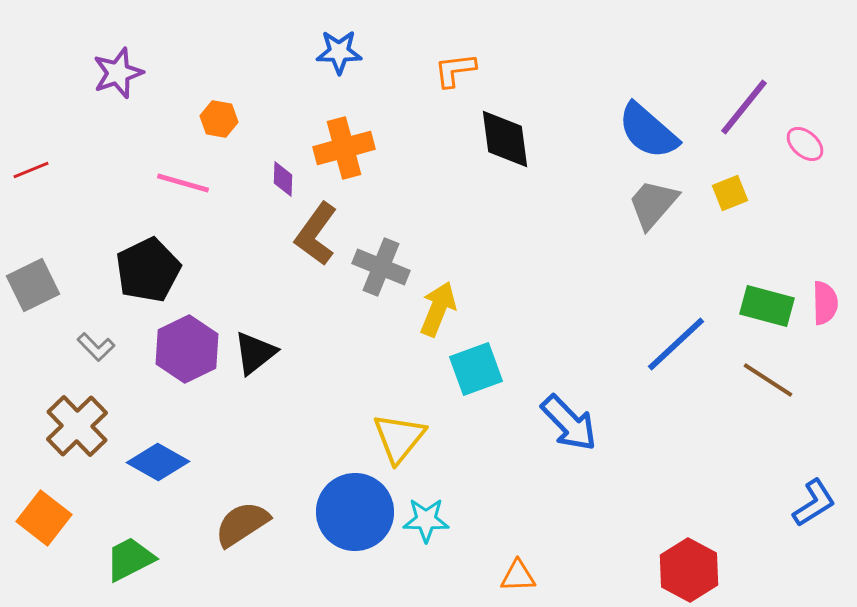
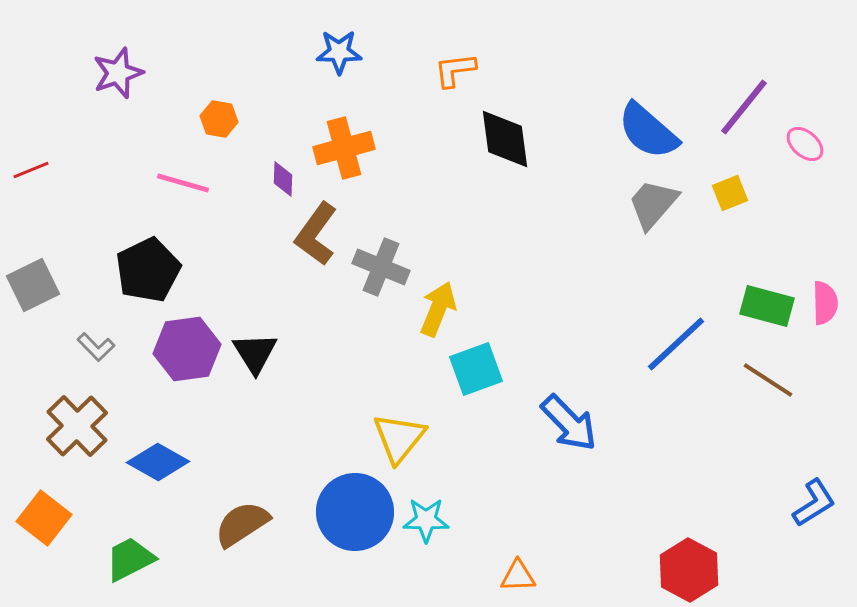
purple hexagon: rotated 18 degrees clockwise
black triangle: rotated 24 degrees counterclockwise
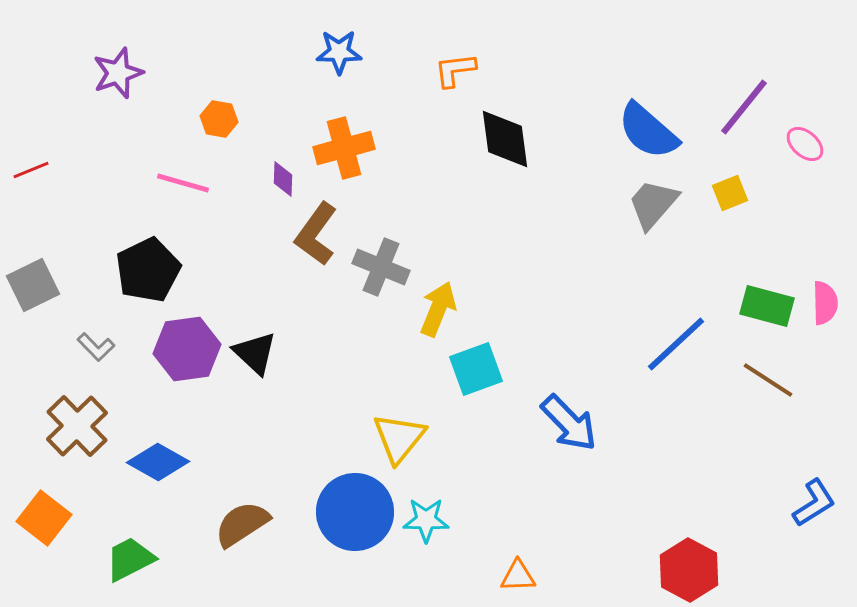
black triangle: rotated 15 degrees counterclockwise
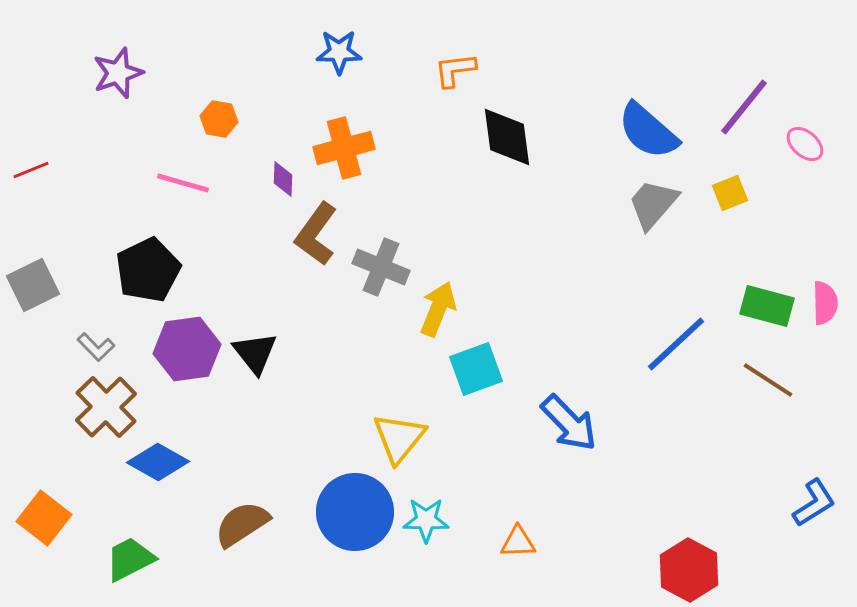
black diamond: moved 2 px right, 2 px up
black triangle: rotated 9 degrees clockwise
brown cross: moved 29 px right, 19 px up
orange triangle: moved 34 px up
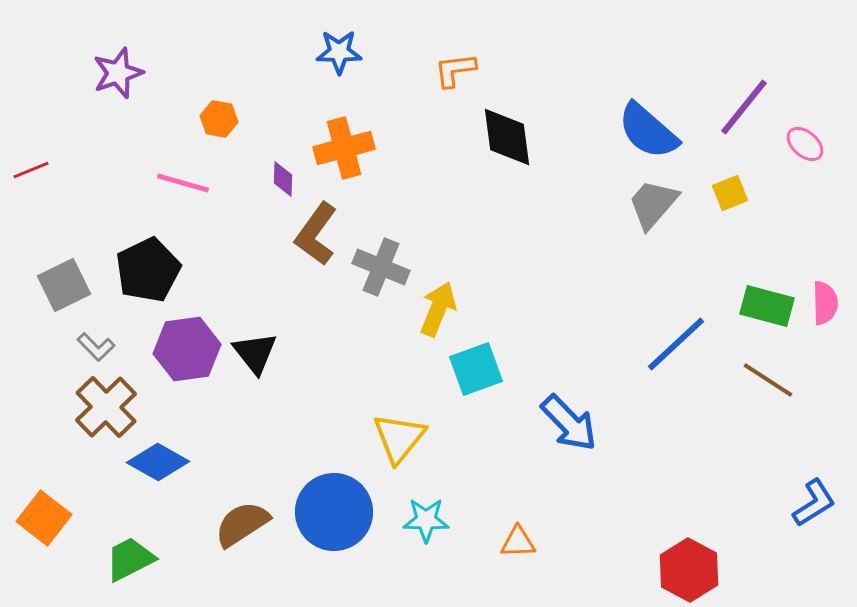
gray square: moved 31 px right
blue circle: moved 21 px left
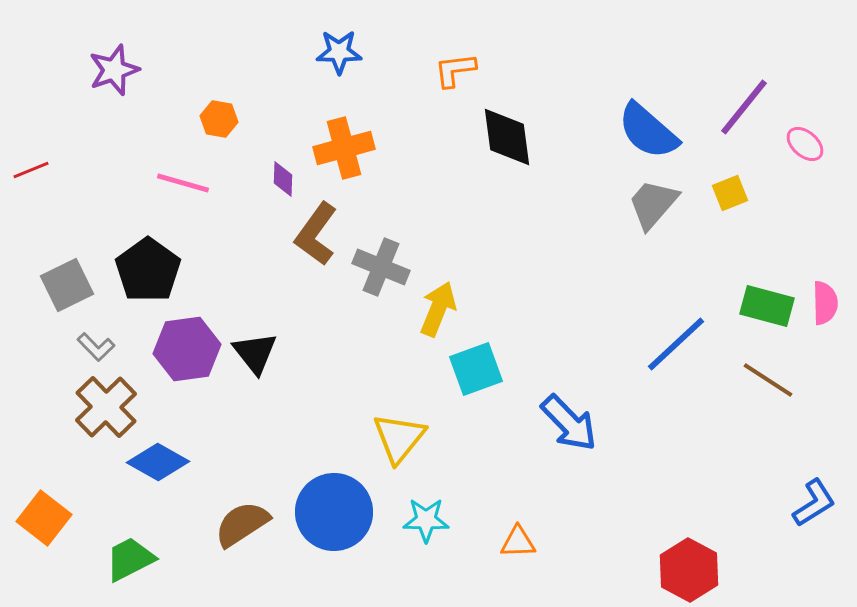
purple star: moved 4 px left, 3 px up
black pentagon: rotated 10 degrees counterclockwise
gray square: moved 3 px right
